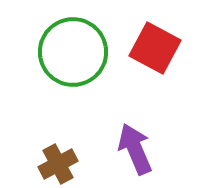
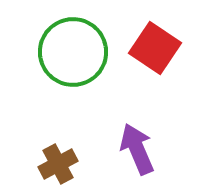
red square: rotated 6 degrees clockwise
purple arrow: moved 2 px right
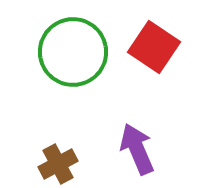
red square: moved 1 px left, 1 px up
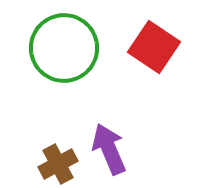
green circle: moved 9 px left, 4 px up
purple arrow: moved 28 px left
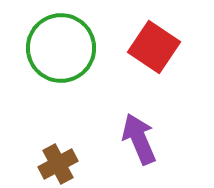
green circle: moved 3 px left
purple arrow: moved 30 px right, 10 px up
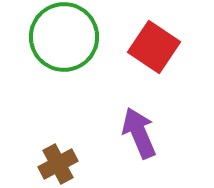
green circle: moved 3 px right, 11 px up
purple arrow: moved 6 px up
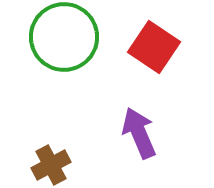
brown cross: moved 7 px left, 1 px down
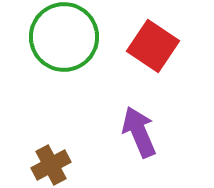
red square: moved 1 px left, 1 px up
purple arrow: moved 1 px up
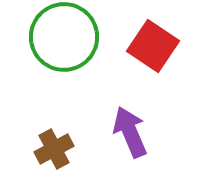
purple arrow: moved 9 px left
brown cross: moved 3 px right, 16 px up
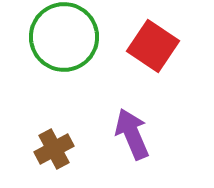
purple arrow: moved 2 px right, 2 px down
